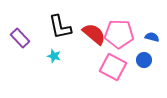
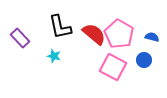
pink pentagon: rotated 28 degrees clockwise
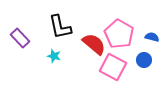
red semicircle: moved 10 px down
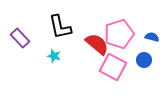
pink pentagon: rotated 24 degrees clockwise
red semicircle: moved 3 px right
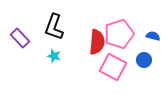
black L-shape: moved 6 px left; rotated 32 degrees clockwise
blue semicircle: moved 1 px right, 1 px up
red semicircle: moved 2 px up; rotated 55 degrees clockwise
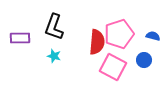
purple rectangle: rotated 48 degrees counterclockwise
